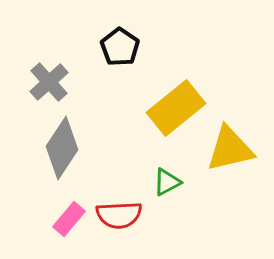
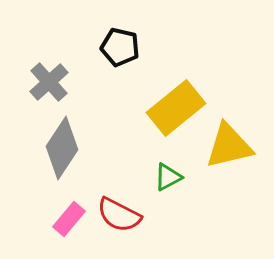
black pentagon: rotated 21 degrees counterclockwise
yellow triangle: moved 1 px left, 3 px up
green triangle: moved 1 px right, 5 px up
red semicircle: rotated 30 degrees clockwise
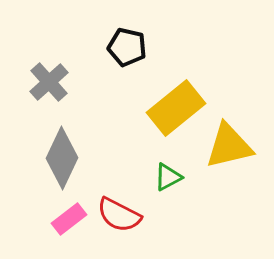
black pentagon: moved 7 px right
gray diamond: moved 10 px down; rotated 8 degrees counterclockwise
pink rectangle: rotated 12 degrees clockwise
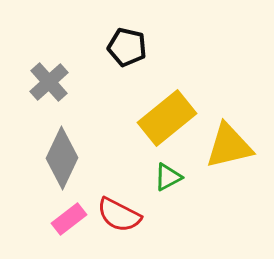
yellow rectangle: moved 9 px left, 10 px down
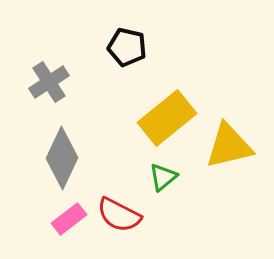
gray cross: rotated 9 degrees clockwise
green triangle: moved 5 px left; rotated 12 degrees counterclockwise
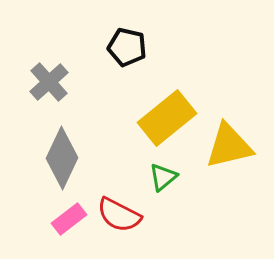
gray cross: rotated 9 degrees counterclockwise
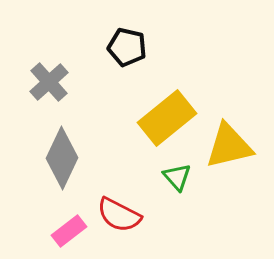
green triangle: moved 14 px right; rotated 32 degrees counterclockwise
pink rectangle: moved 12 px down
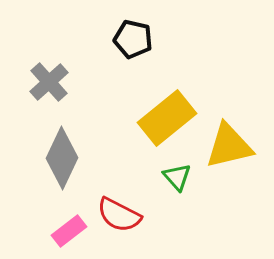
black pentagon: moved 6 px right, 8 px up
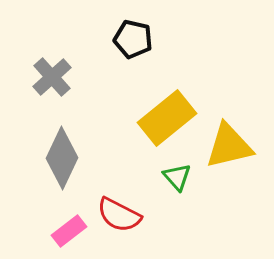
gray cross: moved 3 px right, 5 px up
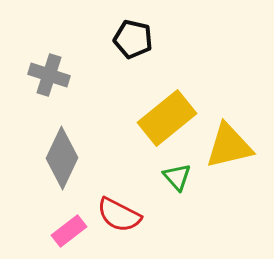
gray cross: moved 3 px left, 2 px up; rotated 30 degrees counterclockwise
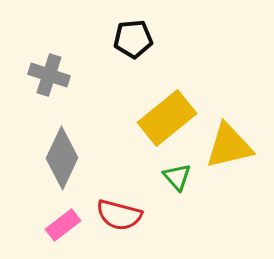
black pentagon: rotated 18 degrees counterclockwise
red semicircle: rotated 12 degrees counterclockwise
pink rectangle: moved 6 px left, 6 px up
